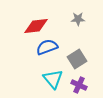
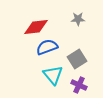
red diamond: moved 1 px down
cyan triangle: moved 4 px up
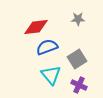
cyan triangle: moved 2 px left
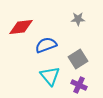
red diamond: moved 15 px left
blue semicircle: moved 1 px left, 2 px up
gray square: moved 1 px right
cyan triangle: moved 1 px left, 1 px down
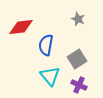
gray star: rotated 24 degrees clockwise
blue semicircle: rotated 60 degrees counterclockwise
gray square: moved 1 px left
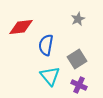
gray star: rotated 24 degrees clockwise
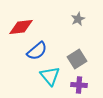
blue semicircle: moved 9 px left, 6 px down; rotated 140 degrees counterclockwise
purple cross: rotated 21 degrees counterclockwise
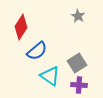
gray star: moved 3 px up; rotated 16 degrees counterclockwise
red diamond: rotated 50 degrees counterclockwise
gray square: moved 4 px down
cyan triangle: rotated 15 degrees counterclockwise
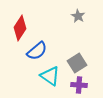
red diamond: moved 1 px left, 1 px down
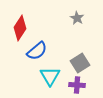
gray star: moved 1 px left, 2 px down
gray square: moved 3 px right
cyan triangle: rotated 25 degrees clockwise
purple cross: moved 2 px left
